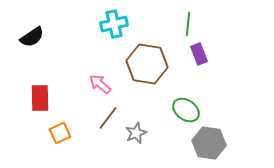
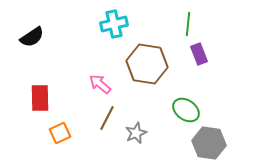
brown line: moved 1 px left; rotated 10 degrees counterclockwise
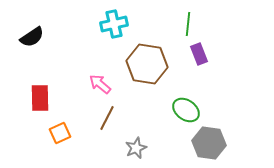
gray star: moved 15 px down
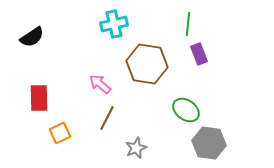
red rectangle: moved 1 px left
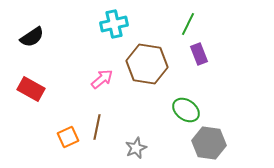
green line: rotated 20 degrees clockwise
pink arrow: moved 2 px right, 5 px up; rotated 100 degrees clockwise
red rectangle: moved 8 px left, 9 px up; rotated 60 degrees counterclockwise
brown line: moved 10 px left, 9 px down; rotated 15 degrees counterclockwise
orange square: moved 8 px right, 4 px down
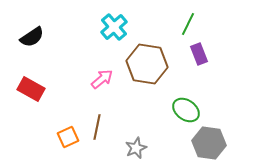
cyan cross: moved 3 px down; rotated 28 degrees counterclockwise
